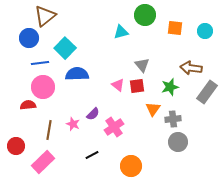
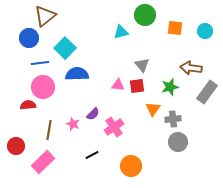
pink triangle: rotated 32 degrees counterclockwise
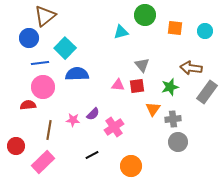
pink star: moved 4 px up; rotated 16 degrees counterclockwise
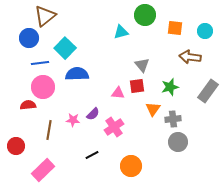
brown arrow: moved 1 px left, 11 px up
pink triangle: moved 8 px down
gray rectangle: moved 1 px right, 1 px up
pink rectangle: moved 8 px down
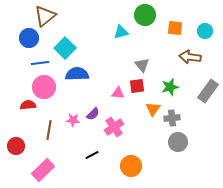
pink circle: moved 1 px right
gray cross: moved 1 px left, 1 px up
